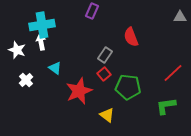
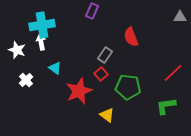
red square: moved 3 px left
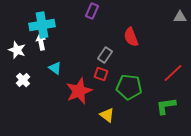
red square: rotated 32 degrees counterclockwise
white cross: moved 3 px left
green pentagon: moved 1 px right
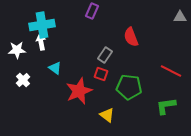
white star: rotated 24 degrees counterclockwise
red line: moved 2 px left, 2 px up; rotated 70 degrees clockwise
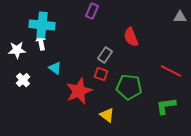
cyan cross: rotated 15 degrees clockwise
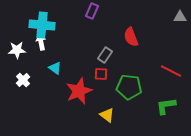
red square: rotated 16 degrees counterclockwise
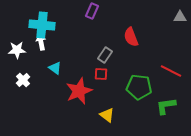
green pentagon: moved 10 px right
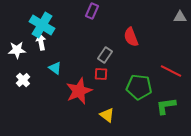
cyan cross: rotated 25 degrees clockwise
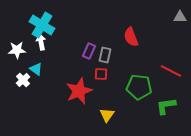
purple rectangle: moved 3 px left, 40 px down
gray rectangle: rotated 21 degrees counterclockwise
cyan triangle: moved 19 px left, 1 px down
yellow triangle: rotated 28 degrees clockwise
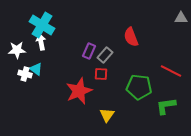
gray triangle: moved 1 px right, 1 px down
gray rectangle: rotated 28 degrees clockwise
white cross: moved 2 px right, 6 px up; rotated 32 degrees counterclockwise
